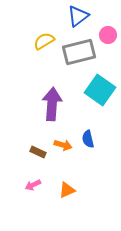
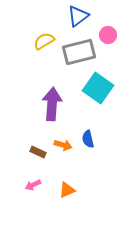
cyan square: moved 2 px left, 2 px up
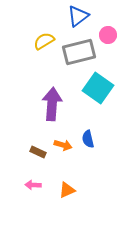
pink arrow: rotated 28 degrees clockwise
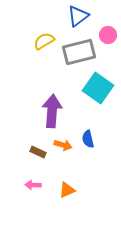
purple arrow: moved 7 px down
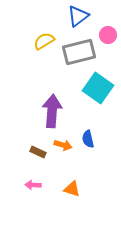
orange triangle: moved 5 px right, 1 px up; rotated 42 degrees clockwise
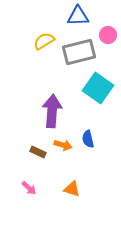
blue triangle: rotated 35 degrees clockwise
pink arrow: moved 4 px left, 3 px down; rotated 140 degrees counterclockwise
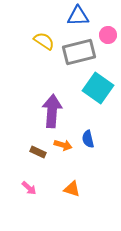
yellow semicircle: rotated 65 degrees clockwise
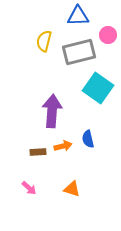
yellow semicircle: rotated 110 degrees counterclockwise
orange arrow: moved 1 px down; rotated 30 degrees counterclockwise
brown rectangle: rotated 28 degrees counterclockwise
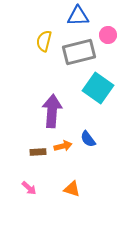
blue semicircle: rotated 24 degrees counterclockwise
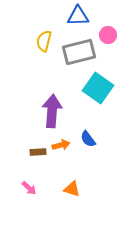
orange arrow: moved 2 px left, 1 px up
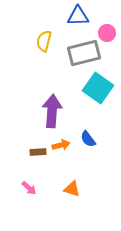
pink circle: moved 1 px left, 2 px up
gray rectangle: moved 5 px right, 1 px down
